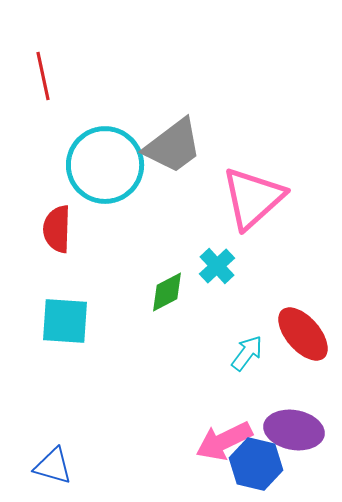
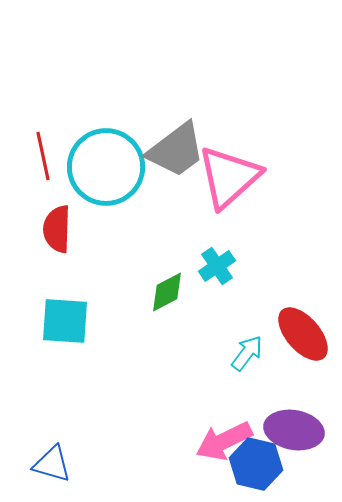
red line: moved 80 px down
gray trapezoid: moved 3 px right, 4 px down
cyan circle: moved 1 px right, 2 px down
pink triangle: moved 24 px left, 21 px up
cyan cross: rotated 9 degrees clockwise
blue triangle: moved 1 px left, 2 px up
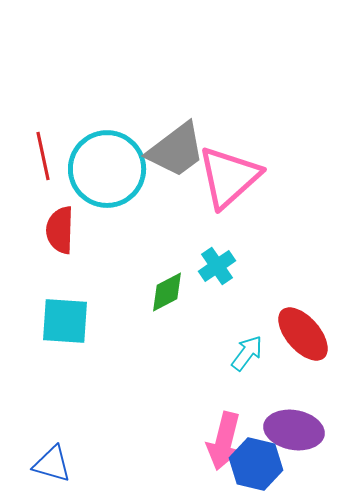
cyan circle: moved 1 px right, 2 px down
red semicircle: moved 3 px right, 1 px down
pink arrow: rotated 50 degrees counterclockwise
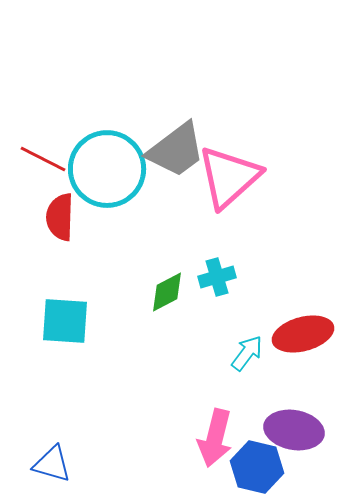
red line: moved 3 px down; rotated 51 degrees counterclockwise
red semicircle: moved 13 px up
cyan cross: moved 11 px down; rotated 18 degrees clockwise
red ellipse: rotated 64 degrees counterclockwise
pink arrow: moved 9 px left, 3 px up
blue hexagon: moved 1 px right, 3 px down
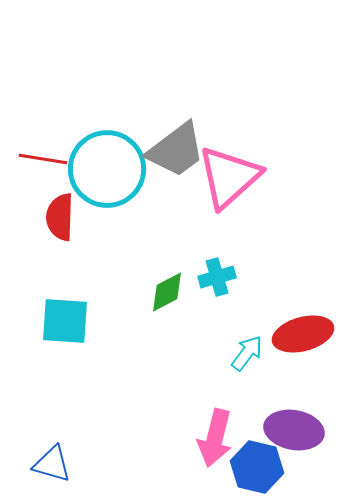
red line: rotated 18 degrees counterclockwise
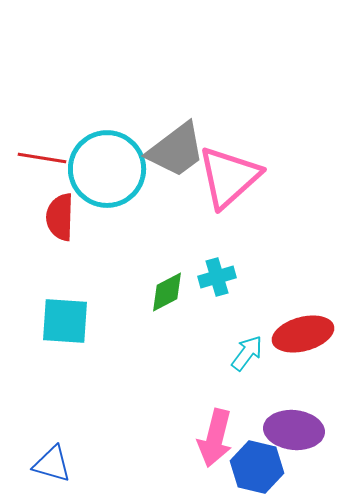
red line: moved 1 px left, 1 px up
purple ellipse: rotated 4 degrees counterclockwise
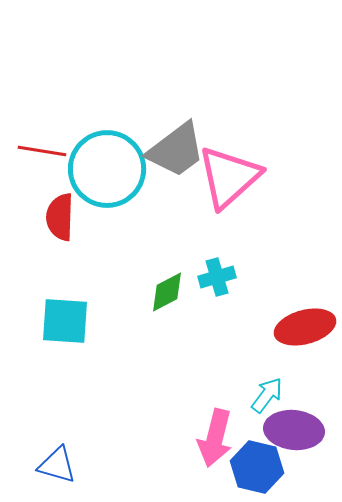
red line: moved 7 px up
red ellipse: moved 2 px right, 7 px up
cyan arrow: moved 20 px right, 42 px down
blue triangle: moved 5 px right, 1 px down
